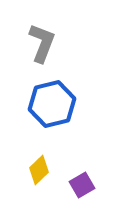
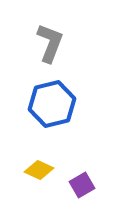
gray L-shape: moved 8 px right
yellow diamond: rotated 68 degrees clockwise
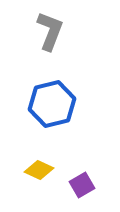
gray L-shape: moved 12 px up
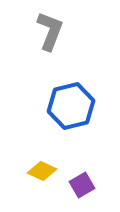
blue hexagon: moved 19 px right, 2 px down
yellow diamond: moved 3 px right, 1 px down
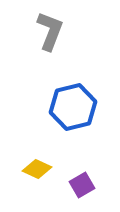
blue hexagon: moved 2 px right, 1 px down
yellow diamond: moved 5 px left, 2 px up
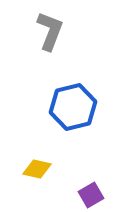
yellow diamond: rotated 12 degrees counterclockwise
purple square: moved 9 px right, 10 px down
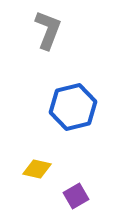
gray L-shape: moved 2 px left, 1 px up
purple square: moved 15 px left, 1 px down
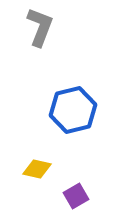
gray L-shape: moved 8 px left, 3 px up
blue hexagon: moved 3 px down
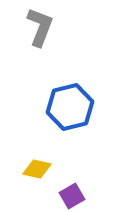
blue hexagon: moved 3 px left, 3 px up
purple square: moved 4 px left
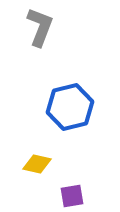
yellow diamond: moved 5 px up
purple square: rotated 20 degrees clockwise
